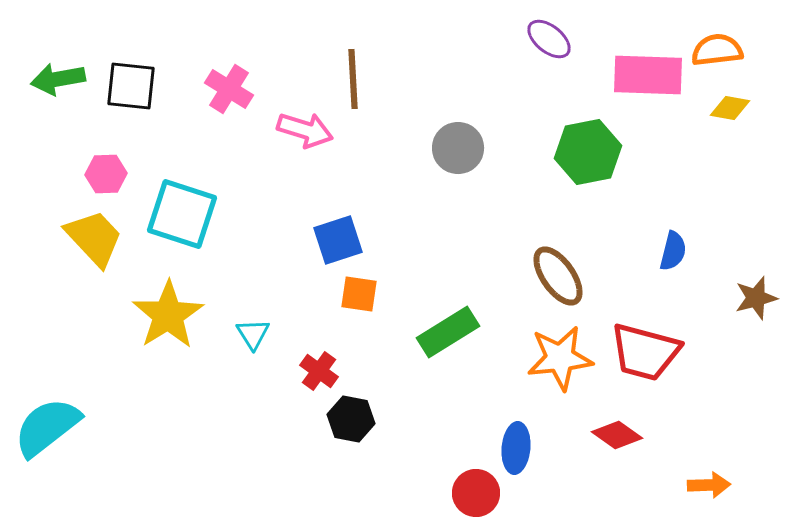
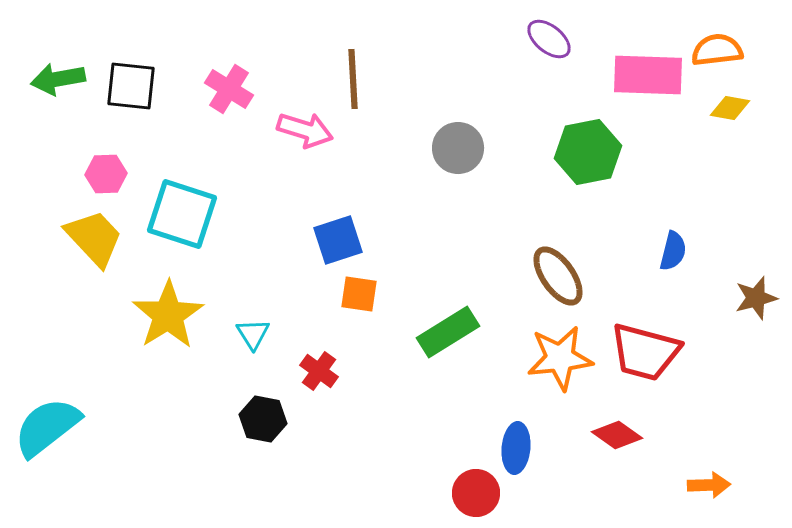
black hexagon: moved 88 px left
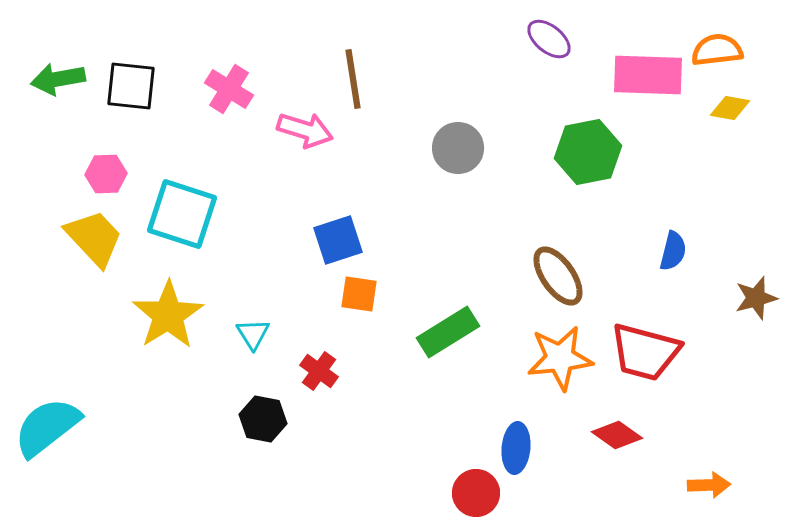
brown line: rotated 6 degrees counterclockwise
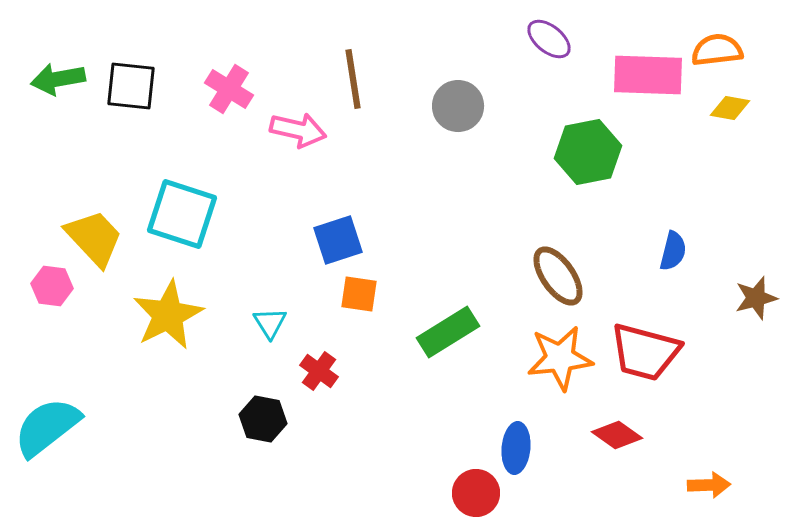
pink arrow: moved 7 px left; rotated 4 degrees counterclockwise
gray circle: moved 42 px up
pink hexagon: moved 54 px left, 112 px down; rotated 9 degrees clockwise
yellow star: rotated 6 degrees clockwise
cyan triangle: moved 17 px right, 11 px up
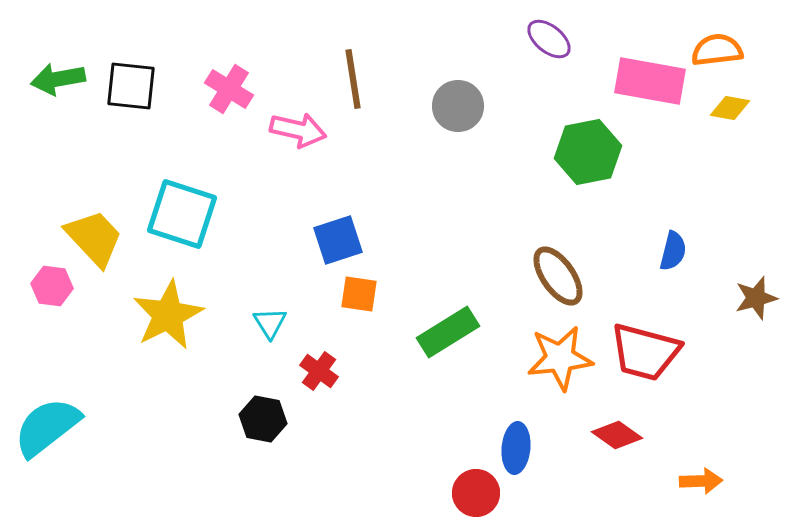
pink rectangle: moved 2 px right, 6 px down; rotated 8 degrees clockwise
orange arrow: moved 8 px left, 4 px up
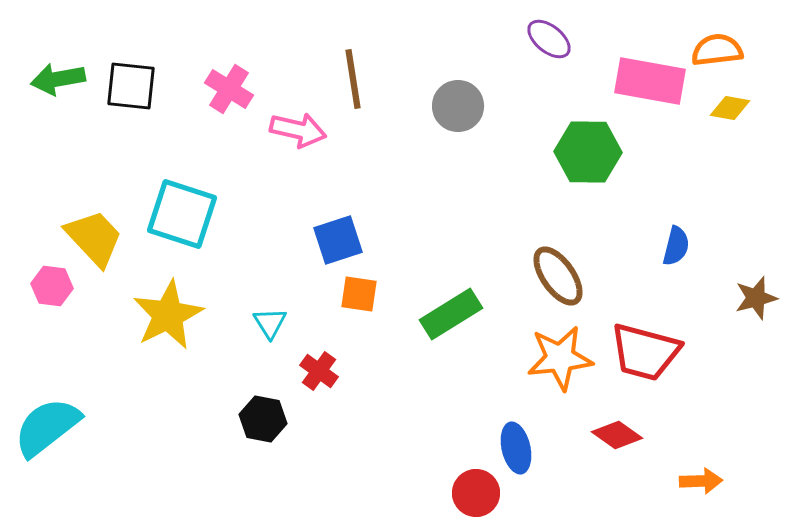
green hexagon: rotated 12 degrees clockwise
blue semicircle: moved 3 px right, 5 px up
green rectangle: moved 3 px right, 18 px up
blue ellipse: rotated 18 degrees counterclockwise
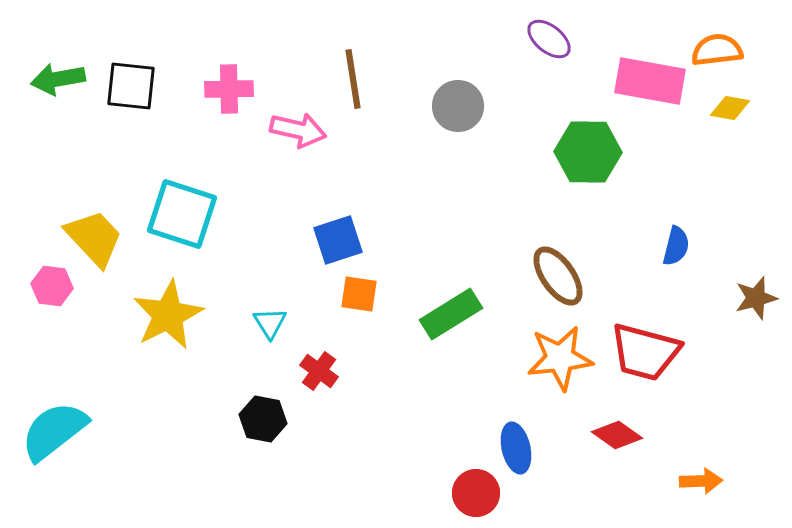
pink cross: rotated 33 degrees counterclockwise
cyan semicircle: moved 7 px right, 4 px down
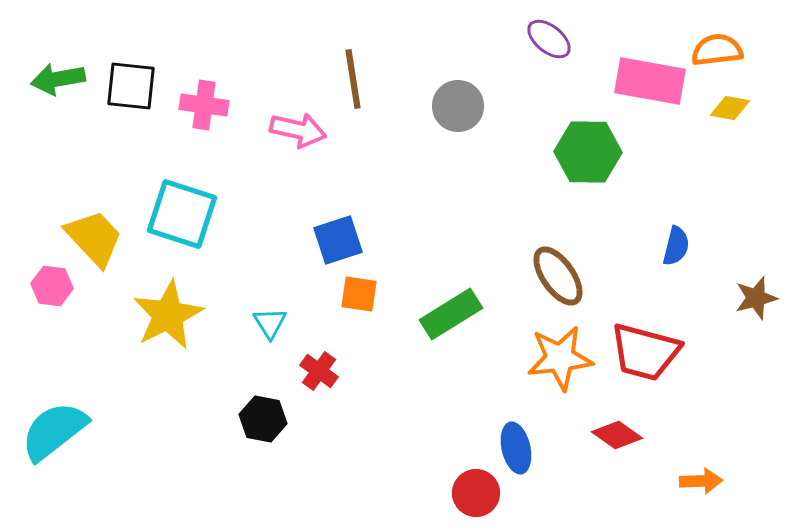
pink cross: moved 25 px left, 16 px down; rotated 9 degrees clockwise
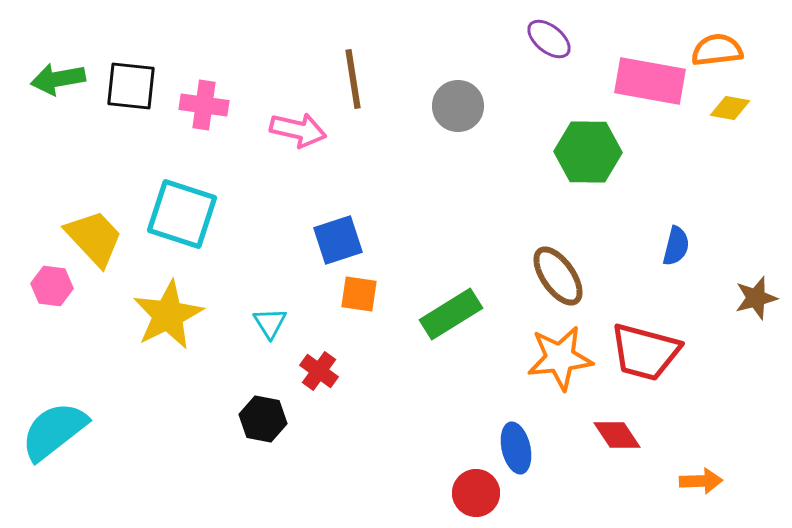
red diamond: rotated 21 degrees clockwise
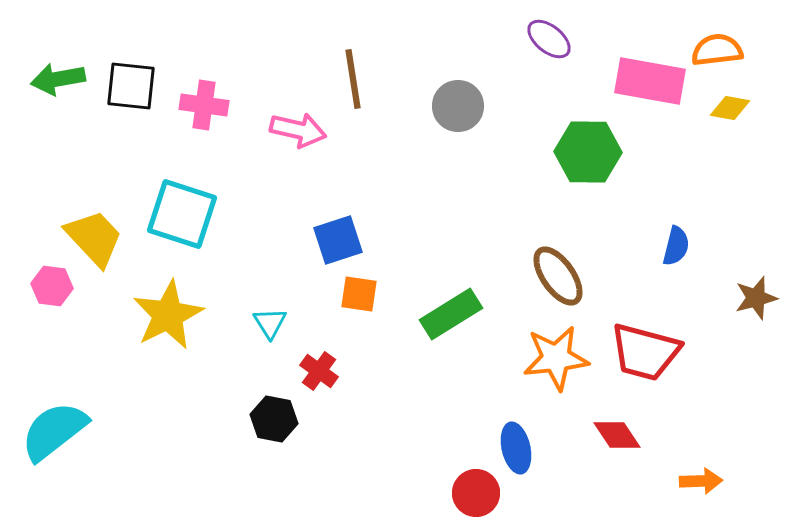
orange star: moved 4 px left
black hexagon: moved 11 px right
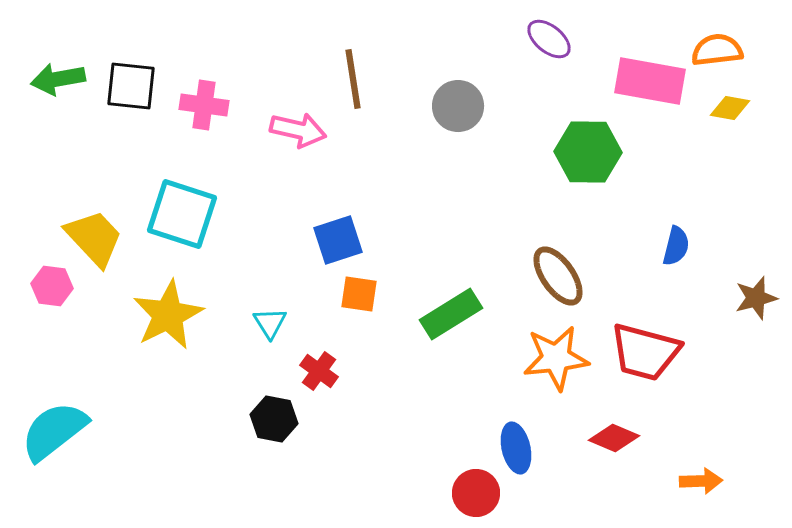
red diamond: moved 3 px left, 3 px down; rotated 33 degrees counterclockwise
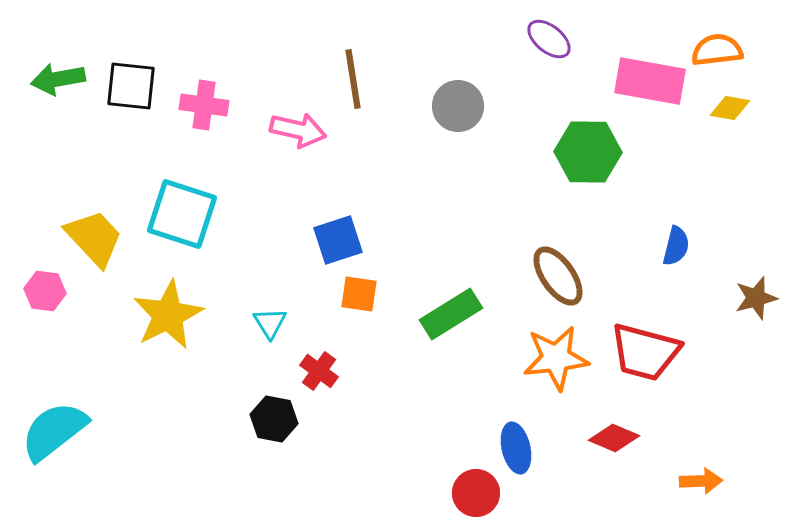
pink hexagon: moved 7 px left, 5 px down
